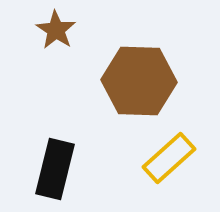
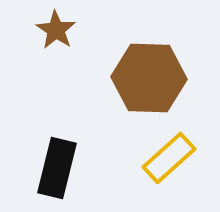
brown hexagon: moved 10 px right, 3 px up
black rectangle: moved 2 px right, 1 px up
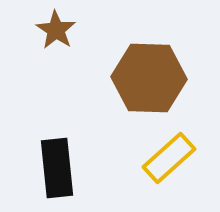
black rectangle: rotated 20 degrees counterclockwise
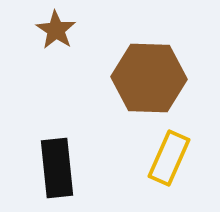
yellow rectangle: rotated 24 degrees counterclockwise
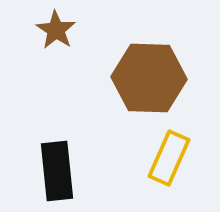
black rectangle: moved 3 px down
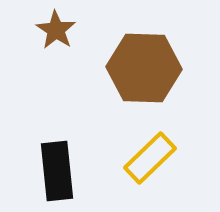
brown hexagon: moved 5 px left, 10 px up
yellow rectangle: moved 19 px left; rotated 22 degrees clockwise
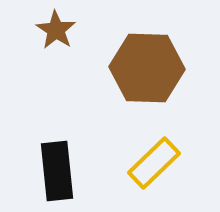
brown hexagon: moved 3 px right
yellow rectangle: moved 4 px right, 5 px down
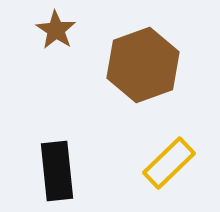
brown hexagon: moved 4 px left, 3 px up; rotated 22 degrees counterclockwise
yellow rectangle: moved 15 px right
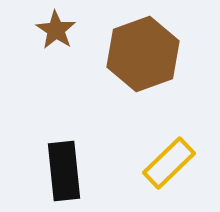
brown hexagon: moved 11 px up
black rectangle: moved 7 px right
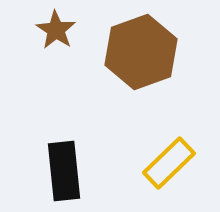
brown hexagon: moved 2 px left, 2 px up
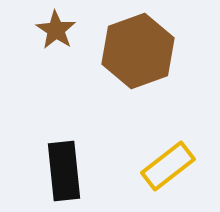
brown hexagon: moved 3 px left, 1 px up
yellow rectangle: moved 1 px left, 3 px down; rotated 6 degrees clockwise
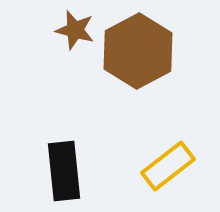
brown star: moved 19 px right; rotated 18 degrees counterclockwise
brown hexagon: rotated 8 degrees counterclockwise
